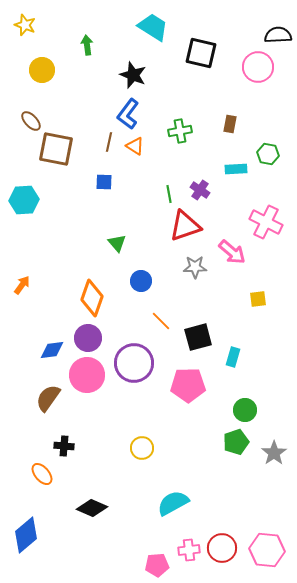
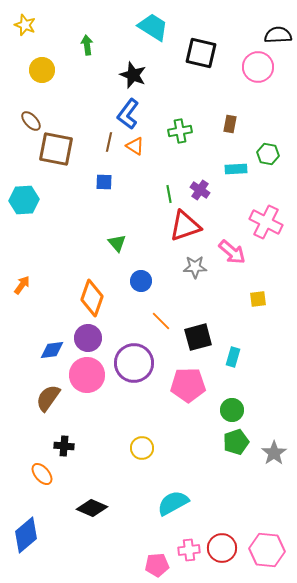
green circle at (245, 410): moved 13 px left
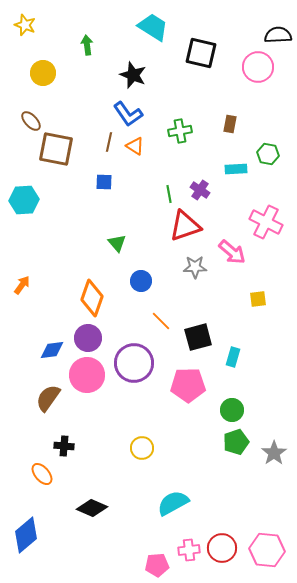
yellow circle at (42, 70): moved 1 px right, 3 px down
blue L-shape at (128, 114): rotated 72 degrees counterclockwise
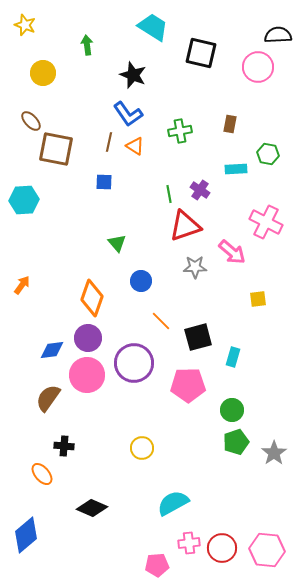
pink cross at (189, 550): moved 7 px up
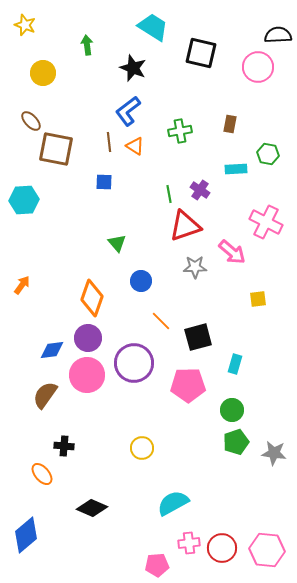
black star at (133, 75): moved 7 px up
blue L-shape at (128, 114): moved 3 px up; rotated 88 degrees clockwise
brown line at (109, 142): rotated 18 degrees counterclockwise
cyan rectangle at (233, 357): moved 2 px right, 7 px down
brown semicircle at (48, 398): moved 3 px left, 3 px up
gray star at (274, 453): rotated 30 degrees counterclockwise
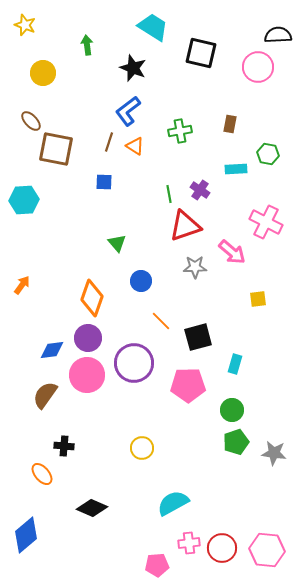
brown line at (109, 142): rotated 24 degrees clockwise
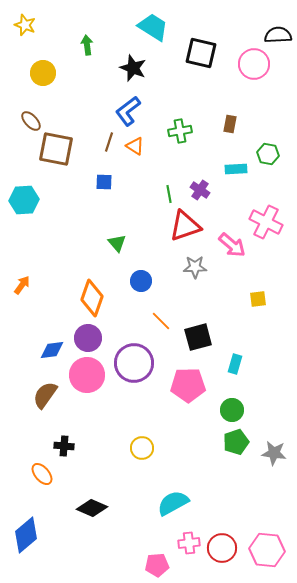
pink circle at (258, 67): moved 4 px left, 3 px up
pink arrow at (232, 252): moved 7 px up
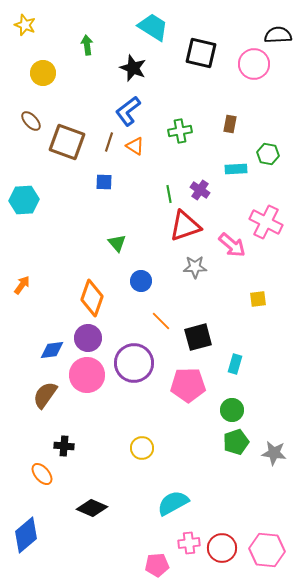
brown square at (56, 149): moved 11 px right, 7 px up; rotated 9 degrees clockwise
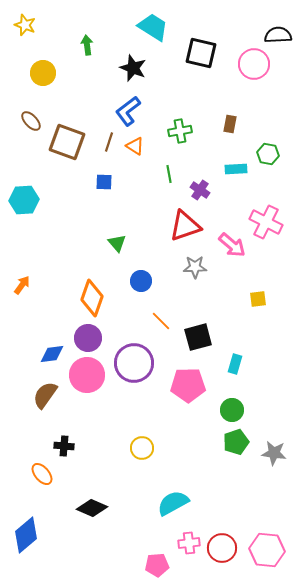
green line at (169, 194): moved 20 px up
blue diamond at (52, 350): moved 4 px down
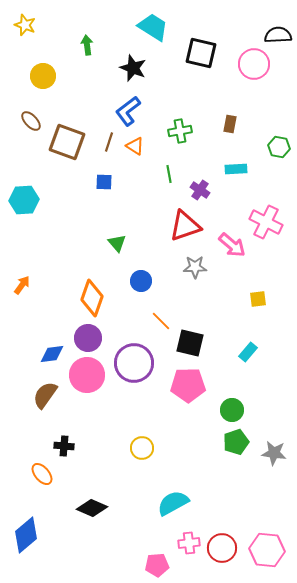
yellow circle at (43, 73): moved 3 px down
green hexagon at (268, 154): moved 11 px right, 7 px up
black square at (198, 337): moved 8 px left, 6 px down; rotated 28 degrees clockwise
cyan rectangle at (235, 364): moved 13 px right, 12 px up; rotated 24 degrees clockwise
